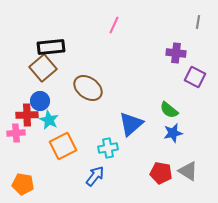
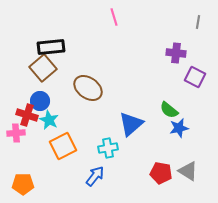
pink line: moved 8 px up; rotated 42 degrees counterclockwise
red cross: rotated 20 degrees clockwise
blue star: moved 6 px right, 5 px up
orange pentagon: rotated 10 degrees counterclockwise
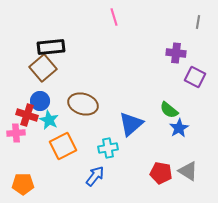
brown ellipse: moved 5 px left, 16 px down; rotated 20 degrees counterclockwise
blue star: rotated 18 degrees counterclockwise
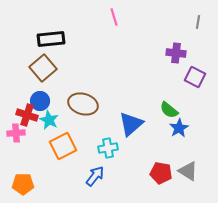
black rectangle: moved 8 px up
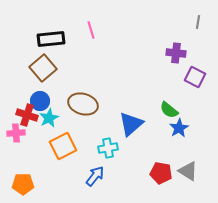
pink line: moved 23 px left, 13 px down
cyan star: moved 2 px up; rotated 18 degrees clockwise
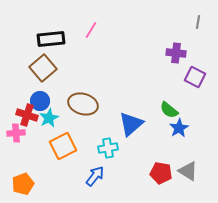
pink line: rotated 48 degrees clockwise
orange pentagon: rotated 20 degrees counterclockwise
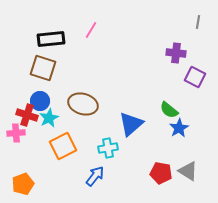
brown square: rotated 32 degrees counterclockwise
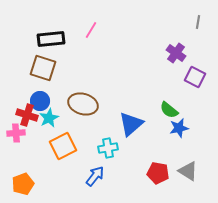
purple cross: rotated 30 degrees clockwise
blue star: rotated 18 degrees clockwise
red pentagon: moved 3 px left
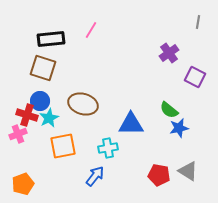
purple cross: moved 7 px left; rotated 18 degrees clockwise
blue triangle: rotated 40 degrees clockwise
pink cross: moved 2 px right, 1 px down; rotated 18 degrees counterclockwise
orange square: rotated 16 degrees clockwise
red pentagon: moved 1 px right, 2 px down
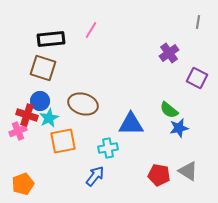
purple square: moved 2 px right, 1 px down
pink cross: moved 3 px up
orange square: moved 5 px up
